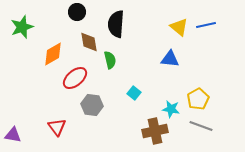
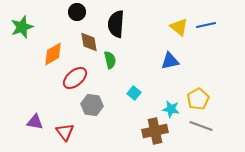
blue triangle: moved 2 px down; rotated 18 degrees counterclockwise
red triangle: moved 8 px right, 5 px down
purple triangle: moved 22 px right, 13 px up
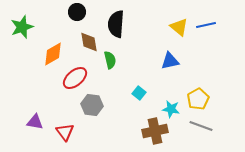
cyan square: moved 5 px right
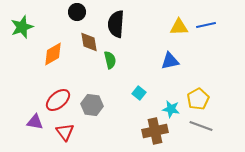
yellow triangle: rotated 42 degrees counterclockwise
red ellipse: moved 17 px left, 22 px down
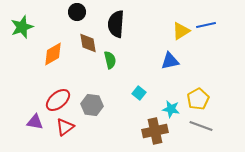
yellow triangle: moved 2 px right, 4 px down; rotated 30 degrees counterclockwise
brown diamond: moved 1 px left, 1 px down
red triangle: moved 5 px up; rotated 30 degrees clockwise
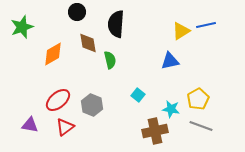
cyan square: moved 1 px left, 2 px down
gray hexagon: rotated 15 degrees clockwise
purple triangle: moved 5 px left, 3 px down
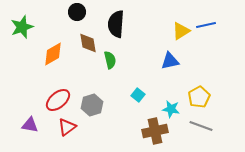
yellow pentagon: moved 1 px right, 2 px up
gray hexagon: rotated 20 degrees clockwise
red triangle: moved 2 px right
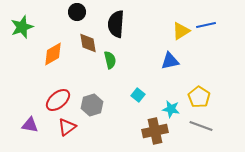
yellow pentagon: rotated 10 degrees counterclockwise
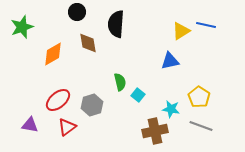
blue line: rotated 24 degrees clockwise
green semicircle: moved 10 px right, 22 px down
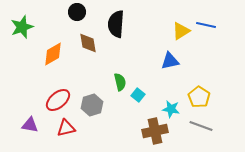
red triangle: moved 1 px left, 1 px down; rotated 24 degrees clockwise
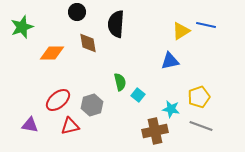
orange diamond: moved 1 px left, 1 px up; rotated 30 degrees clockwise
yellow pentagon: rotated 20 degrees clockwise
red triangle: moved 4 px right, 2 px up
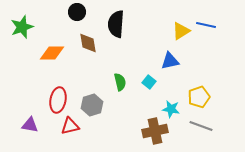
cyan square: moved 11 px right, 13 px up
red ellipse: rotated 40 degrees counterclockwise
